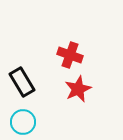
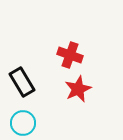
cyan circle: moved 1 px down
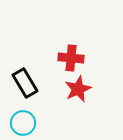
red cross: moved 1 px right, 3 px down; rotated 15 degrees counterclockwise
black rectangle: moved 3 px right, 1 px down
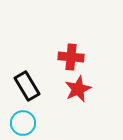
red cross: moved 1 px up
black rectangle: moved 2 px right, 3 px down
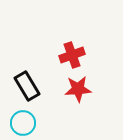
red cross: moved 1 px right, 2 px up; rotated 25 degrees counterclockwise
red star: rotated 20 degrees clockwise
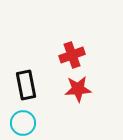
black rectangle: moved 1 px left, 1 px up; rotated 20 degrees clockwise
